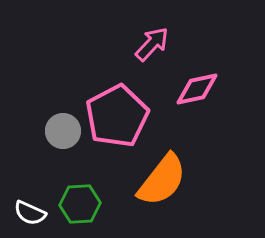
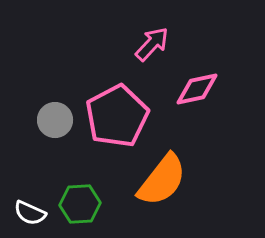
gray circle: moved 8 px left, 11 px up
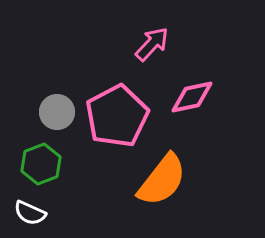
pink diamond: moved 5 px left, 8 px down
gray circle: moved 2 px right, 8 px up
green hexagon: moved 39 px left, 40 px up; rotated 18 degrees counterclockwise
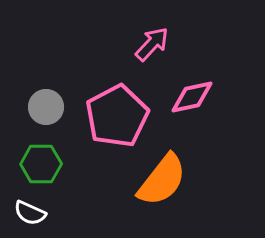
gray circle: moved 11 px left, 5 px up
green hexagon: rotated 21 degrees clockwise
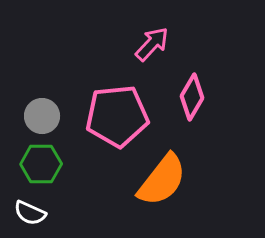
pink diamond: rotated 48 degrees counterclockwise
gray circle: moved 4 px left, 9 px down
pink pentagon: rotated 22 degrees clockwise
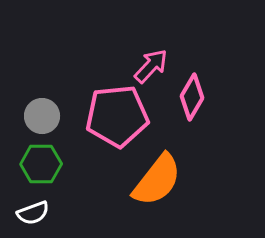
pink arrow: moved 1 px left, 22 px down
orange semicircle: moved 5 px left
white semicircle: moved 3 px right; rotated 44 degrees counterclockwise
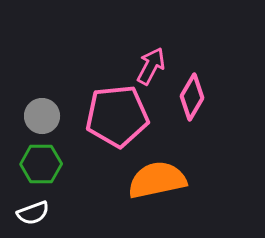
pink arrow: rotated 15 degrees counterclockwise
orange semicircle: rotated 140 degrees counterclockwise
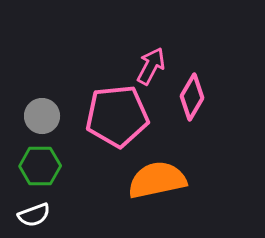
green hexagon: moved 1 px left, 2 px down
white semicircle: moved 1 px right, 2 px down
